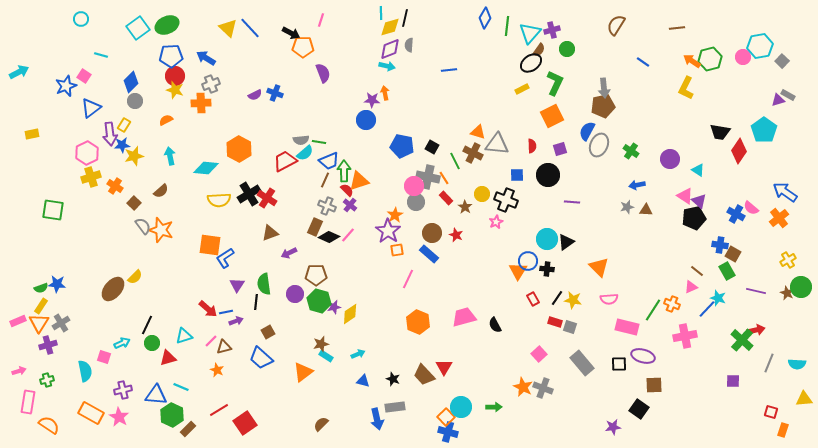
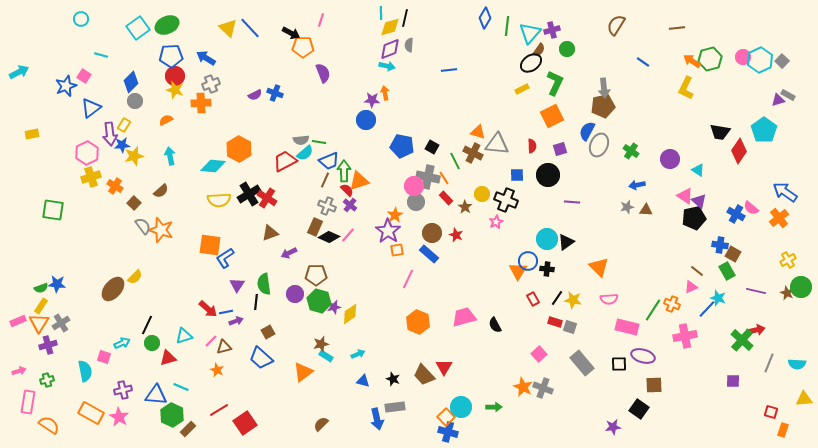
cyan hexagon at (760, 46): moved 14 px down; rotated 15 degrees counterclockwise
cyan diamond at (206, 168): moved 7 px right, 2 px up
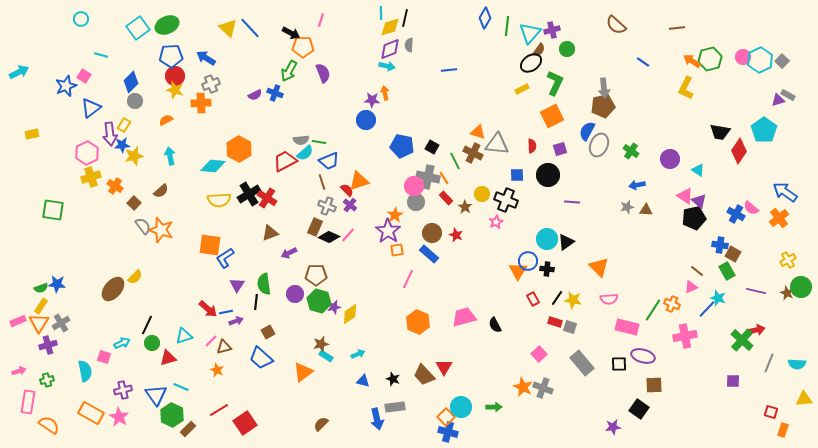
brown semicircle at (616, 25): rotated 80 degrees counterclockwise
green arrow at (344, 171): moved 55 px left, 100 px up; rotated 150 degrees counterclockwise
brown line at (325, 180): moved 3 px left, 2 px down; rotated 42 degrees counterclockwise
blue triangle at (156, 395): rotated 50 degrees clockwise
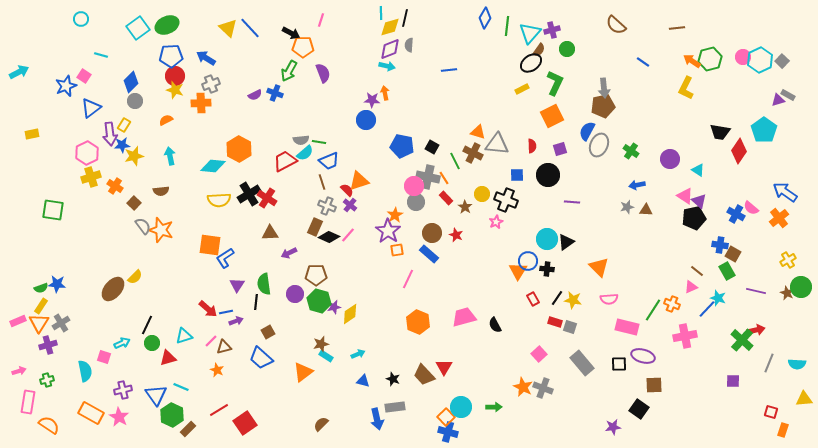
brown semicircle at (161, 191): rotated 35 degrees clockwise
brown triangle at (270, 233): rotated 18 degrees clockwise
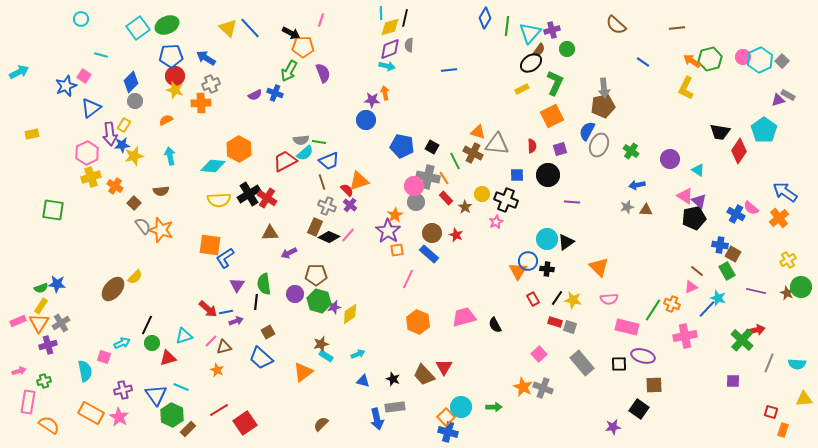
green cross at (47, 380): moved 3 px left, 1 px down
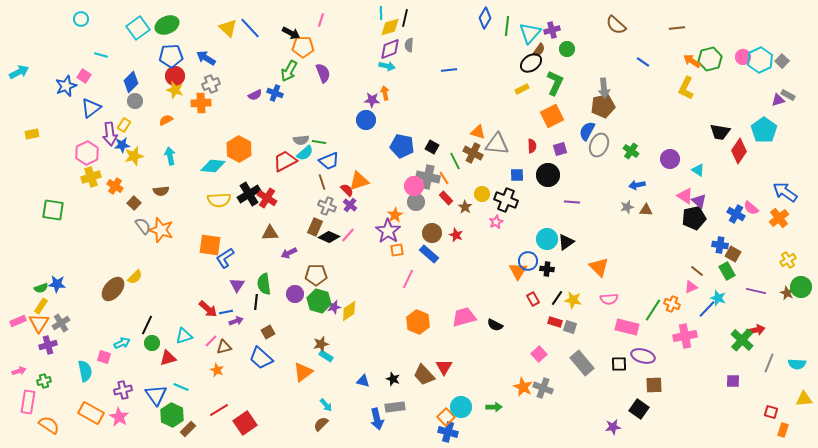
yellow diamond at (350, 314): moved 1 px left, 3 px up
black semicircle at (495, 325): rotated 35 degrees counterclockwise
cyan arrow at (358, 354): moved 32 px left, 51 px down; rotated 72 degrees clockwise
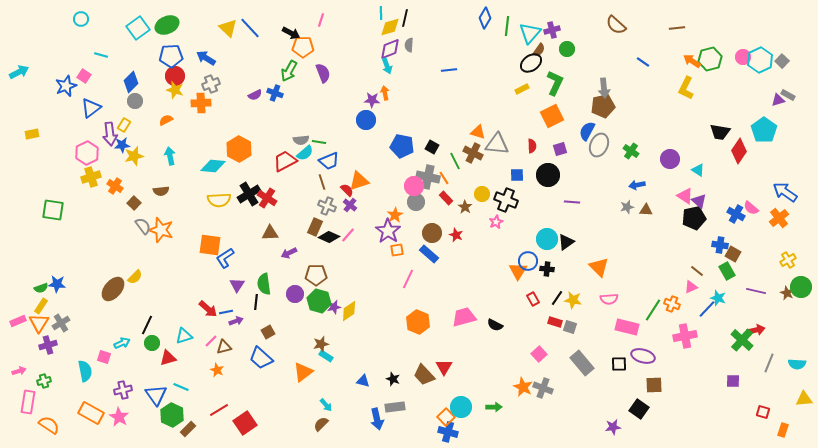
cyan arrow at (387, 66): rotated 56 degrees clockwise
red square at (771, 412): moved 8 px left
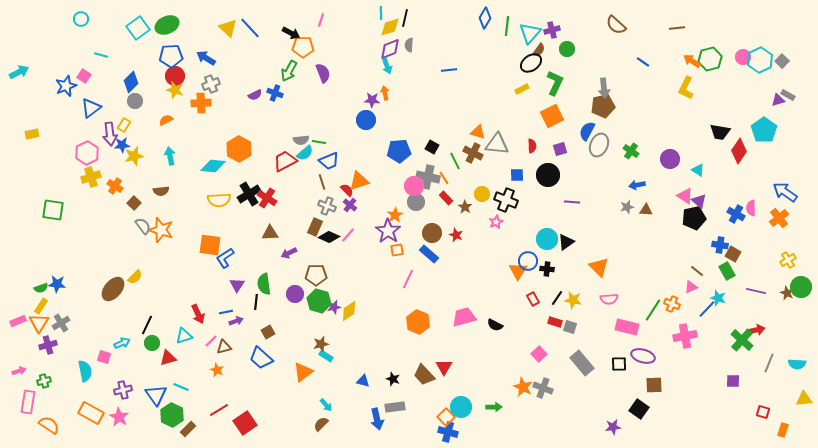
blue pentagon at (402, 146): moved 3 px left, 5 px down; rotated 15 degrees counterclockwise
pink semicircle at (751, 208): rotated 49 degrees clockwise
red arrow at (208, 309): moved 10 px left, 5 px down; rotated 24 degrees clockwise
